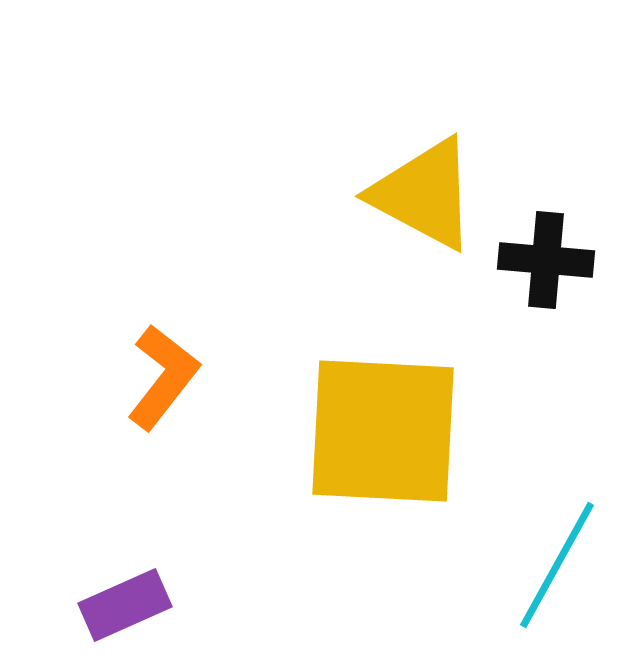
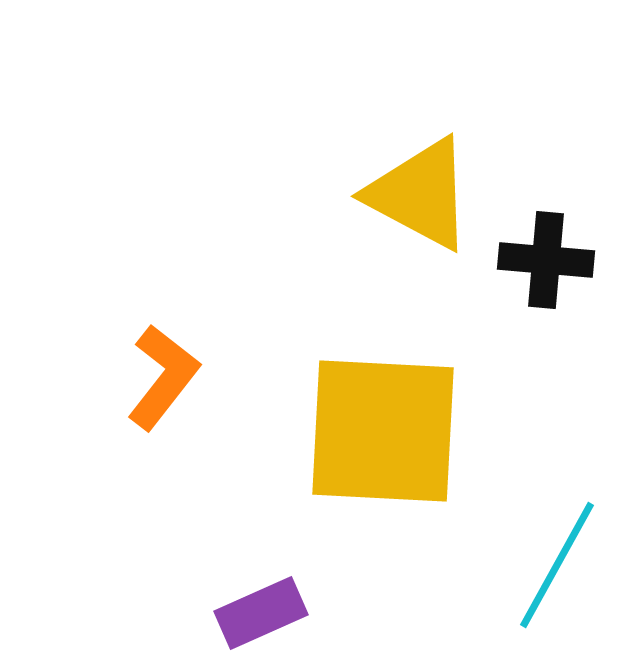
yellow triangle: moved 4 px left
purple rectangle: moved 136 px right, 8 px down
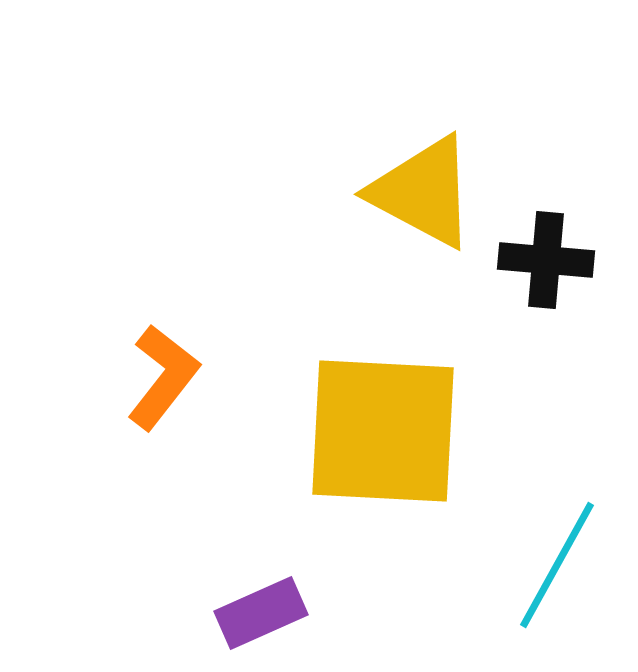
yellow triangle: moved 3 px right, 2 px up
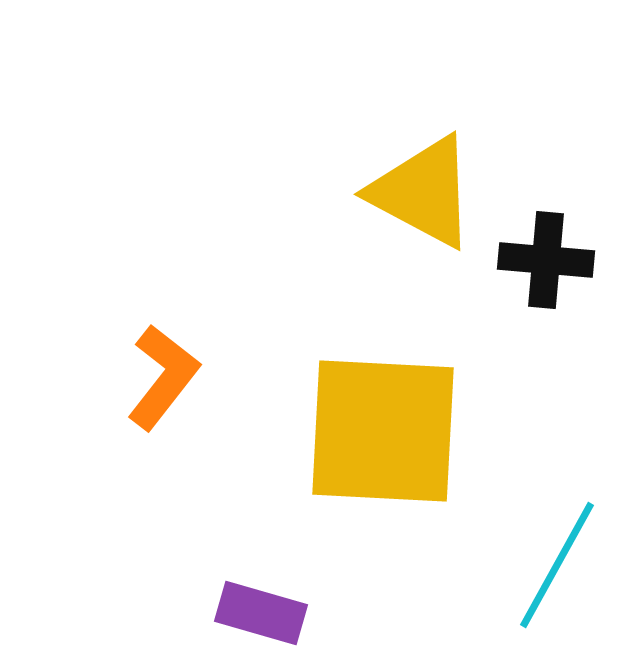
purple rectangle: rotated 40 degrees clockwise
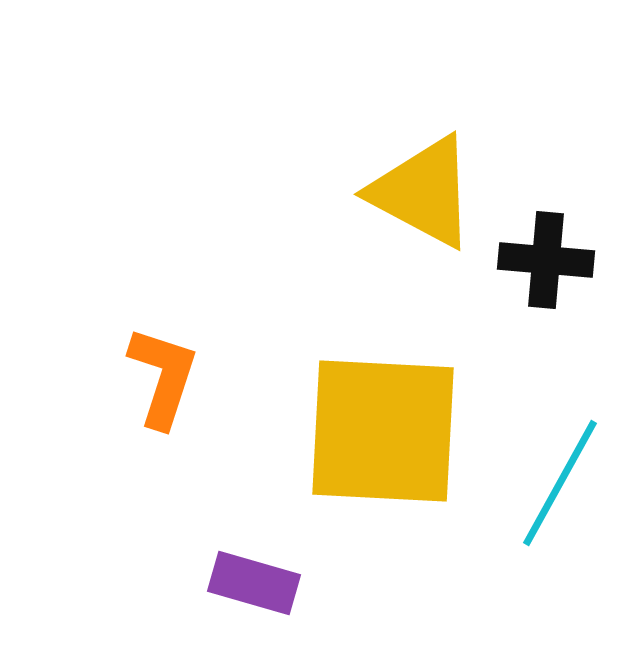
orange L-shape: rotated 20 degrees counterclockwise
cyan line: moved 3 px right, 82 px up
purple rectangle: moved 7 px left, 30 px up
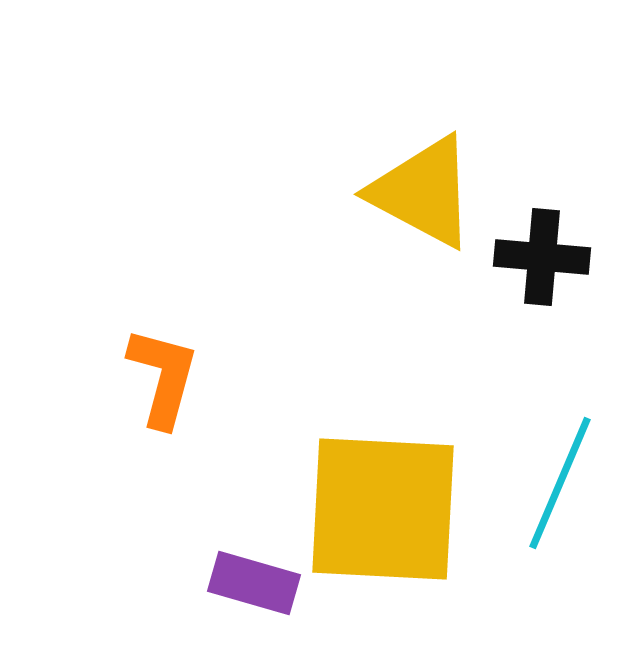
black cross: moved 4 px left, 3 px up
orange L-shape: rotated 3 degrees counterclockwise
yellow square: moved 78 px down
cyan line: rotated 6 degrees counterclockwise
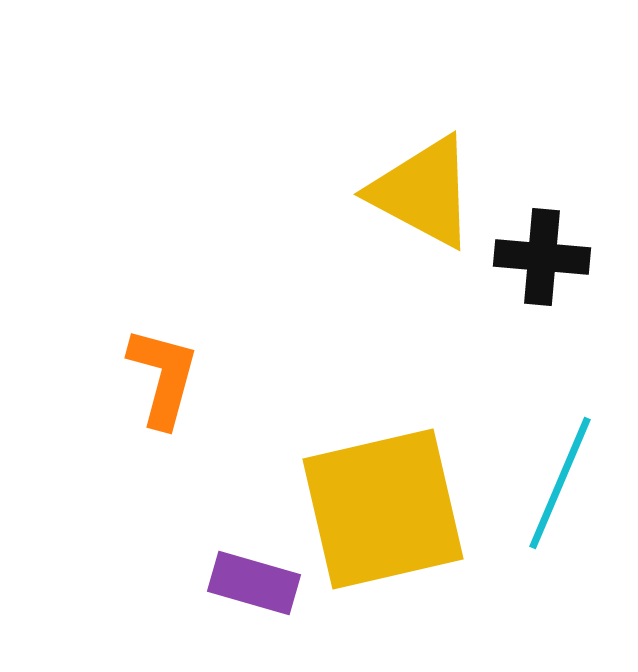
yellow square: rotated 16 degrees counterclockwise
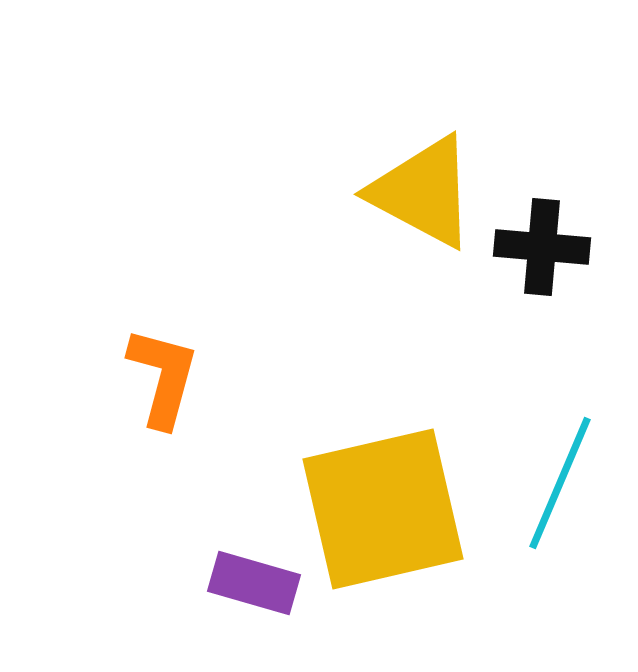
black cross: moved 10 px up
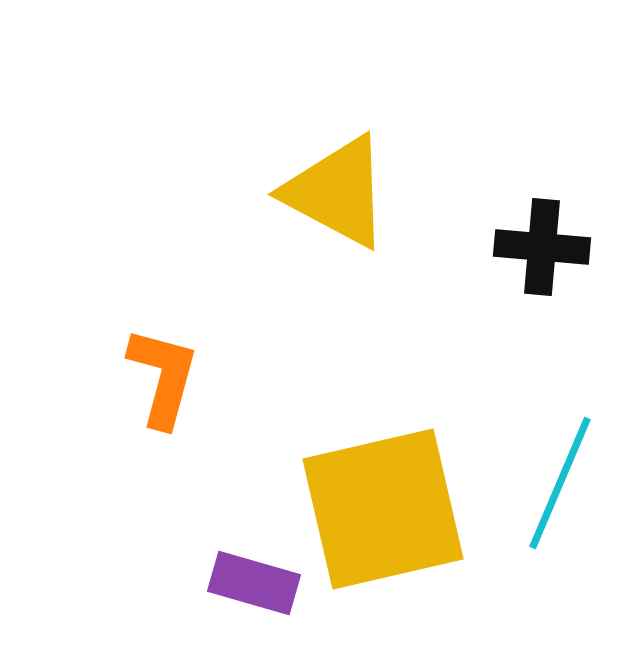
yellow triangle: moved 86 px left
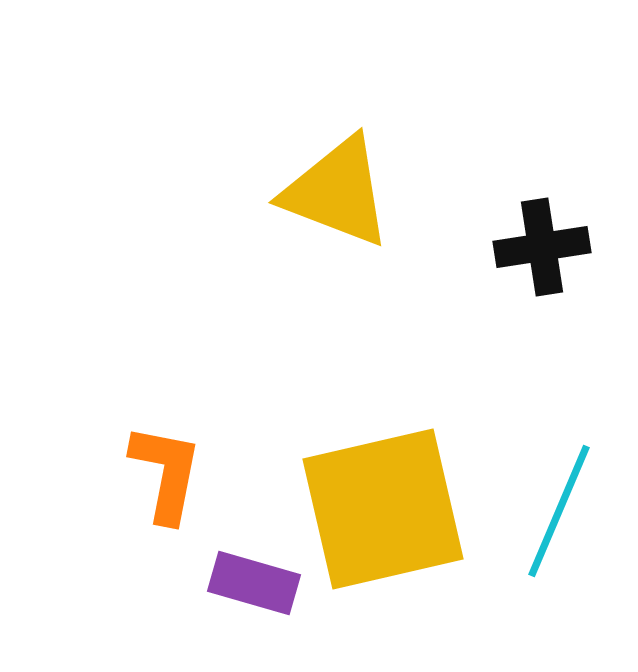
yellow triangle: rotated 7 degrees counterclockwise
black cross: rotated 14 degrees counterclockwise
orange L-shape: moved 3 px right, 96 px down; rotated 4 degrees counterclockwise
cyan line: moved 1 px left, 28 px down
